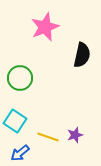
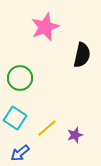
cyan square: moved 3 px up
yellow line: moved 1 px left, 9 px up; rotated 60 degrees counterclockwise
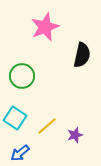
green circle: moved 2 px right, 2 px up
yellow line: moved 2 px up
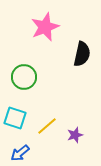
black semicircle: moved 1 px up
green circle: moved 2 px right, 1 px down
cyan square: rotated 15 degrees counterclockwise
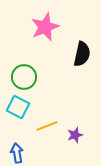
cyan square: moved 3 px right, 11 px up; rotated 10 degrees clockwise
yellow line: rotated 20 degrees clockwise
blue arrow: moved 3 px left; rotated 120 degrees clockwise
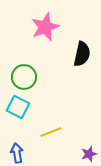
yellow line: moved 4 px right, 6 px down
purple star: moved 14 px right, 19 px down
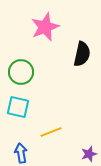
green circle: moved 3 px left, 5 px up
cyan square: rotated 15 degrees counterclockwise
blue arrow: moved 4 px right
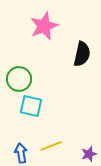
pink star: moved 1 px left, 1 px up
green circle: moved 2 px left, 7 px down
cyan square: moved 13 px right, 1 px up
yellow line: moved 14 px down
